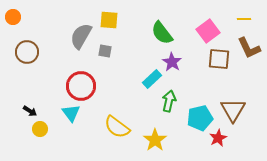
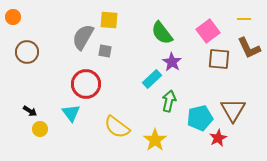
gray semicircle: moved 2 px right, 1 px down
red circle: moved 5 px right, 2 px up
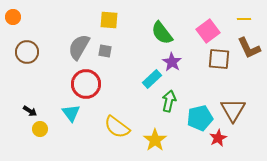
gray semicircle: moved 4 px left, 10 px down
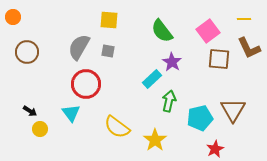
green semicircle: moved 2 px up
gray square: moved 3 px right
red star: moved 3 px left, 11 px down
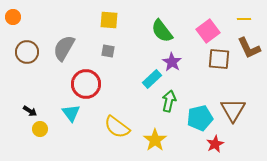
gray semicircle: moved 15 px left, 1 px down
red star: moved 5 px up
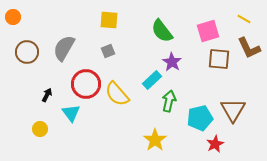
yellow line: rotated 32 degrees clockwise
pink square: rotated 20 degrees clockwise
gray square: rotated 32 degrees counterclockwise
cyan rectangle: moved 1 px down
black arrow: moved 17 px right, 16 px up; rotated 96 degrees counterclockwise
yellow semicircle: moved 33 px up; rotated 12 degrees clockwise
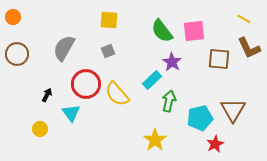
pink square: moved 14 px left; rotated 10 degrees clockwise
brown circle: moved 10 px left, 2 px down
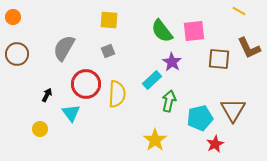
yellow line: moved 5 px left, 8 px up
yellow semicircle: rotated 136 degrees counterclockwise
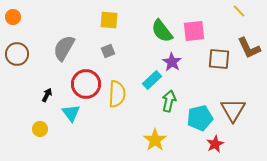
yellow line: rotated 16 degrees clockwise
